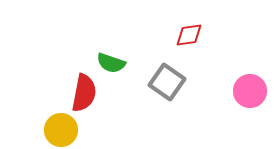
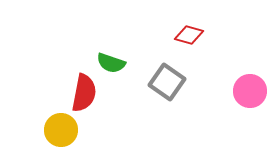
red diamond: rotated 24 degrees clockwise
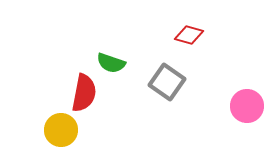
pink circle: moved 3 px left, 15 px down
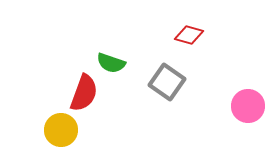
red semicircle: rotated 9 degrees clockwise
pink circle: moved 1 px right
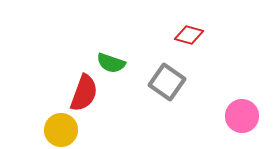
pink circle: moved 6 px left, 10 px down
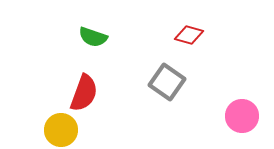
green semicircle: moved 18 px left, 26 px up
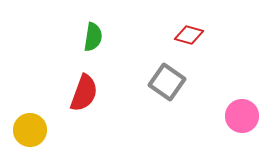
green semicircle: rotated 100 degrees counterclockwise
yellow circle: moved 31 px left
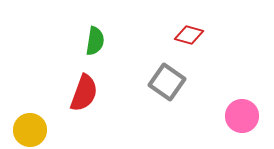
green semicircle: moved 2 px right, 4 px down
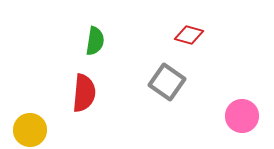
red semicircle: rotated 15 degrees counterclockwise
